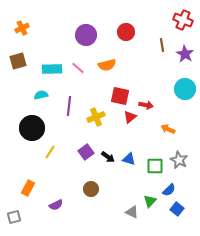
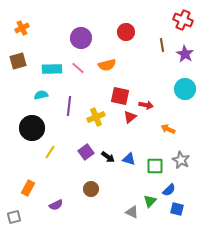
purple circle: moved 5 px left, 3 px down
gray star: moved 2 px right
blue square: rotated 24 degrees counterclockwise
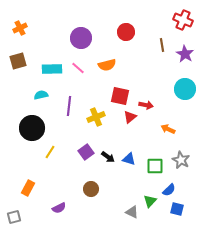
orange cross: moved 2 px left
purple semicircle: moved 3 px right, 3 px down
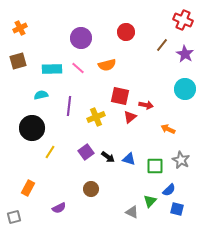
brown line: rotated 48 degrees clockwise
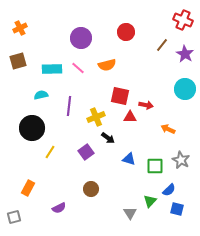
red triangle: rotated 40 degrees clockwise
black arrow: moved 19 px up
gray triangle: moved 2 px left, 1 px down; rotated 32 degrees clockwise
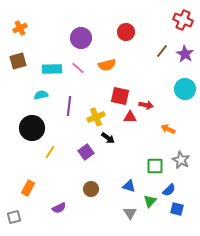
brown line: moved 6 px down
blue triangle: moved 27 px down
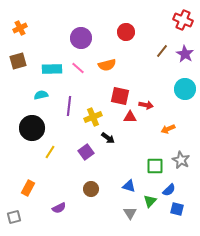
yellow cross: moved 3 px left
orange arrow: rotated 48 degrees counterclockwise
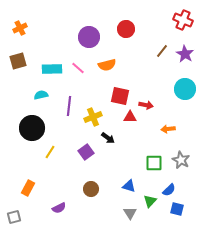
red circle: moved 3 px up
purple circle: moved 8 px right, 1 px up
orange arrow: rotated 16 degrees clockwise
green square: moved 1 px left, 3 px up
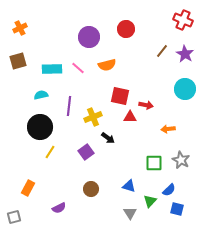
black circle: moved 8 px right, 1 px up
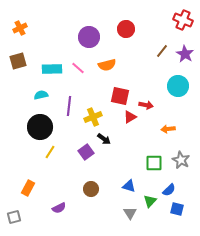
cyan circle: moved 7 px left, 3 px up
red triangle: rotated 32 degrees counterclockwise
black arrow: moved 4 px left, 1 px down
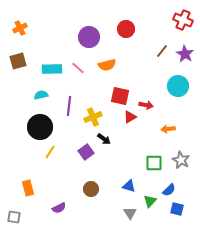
orange rectangle: rotated 42 degrees counterclockwise
gray square: rotated 24 degrees clockwise
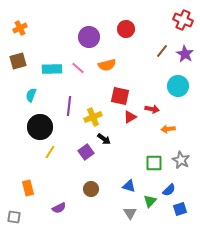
cyan semicircle: moved 10 px left; rotated 56 degrees counterclockwise
red arrow: moved 6 px right, 4 px down
blue square: moved 3 px right; rotated 32 degrees counterclockwise
